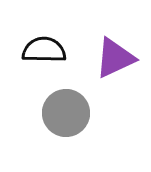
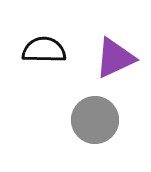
gray circle: moved 29 px right, 7 px down
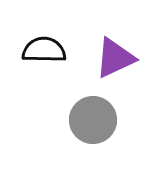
gray circle: moved 2 px left
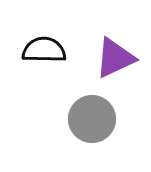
gray circle: moved 1 px left, 1 px up
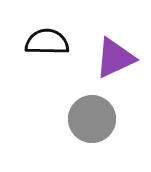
black semicircle: moved 3 px right, 8 px up
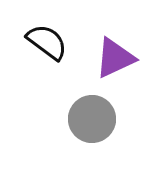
black semicircle: rotated 36 degrees clockwise
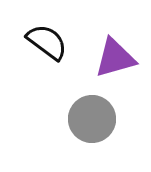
purple triangle: rotated 9 degrees clockwise
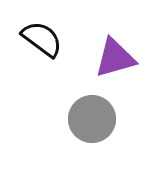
black semicircle: moved 5 px left, 3 px up
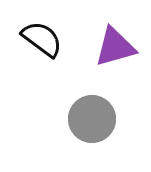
purple triangle: moved 11 px up
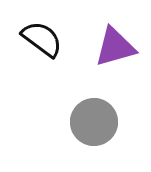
gray circle: moved 2 px right, 3 px down
